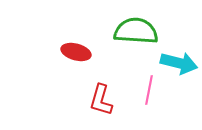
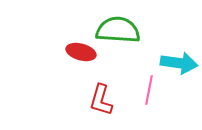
green semicircle: moved 18 px left, 1 px up
red ellipse: moved 5 px right
cyan arrow: rotated 6 degrees counterclockwise
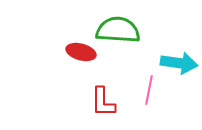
red L-shape: moved 2 px right, 2 px down; rotated 16 degrees counterclockwise
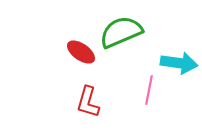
green semicircle: moved 3 px right, 2 px down; rotated 27 degrees counterclockwise
red ellipse: rotated 20 degrees clockwise
red L-shape: moved 15 px left; rotated 16 degrees clockwise
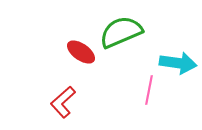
cyan arrow: moved 1 px left
red L-shape: moved 25 px left; rotated 32 degrees clockwise
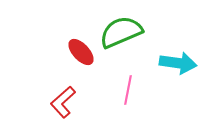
red ellipse: rotated 12 degrees clockwise
pink line: moved 21 px left
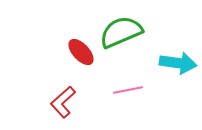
pink line: rotated 68 degrees clockwise
